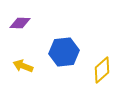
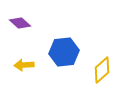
purple diamond: rotated 40 degrees clockwise
yellow arrow: moved 1 px right, 1 px up; rotated 24 degrees counterclockwise
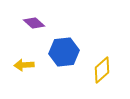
purple diamond: moved 14 px right
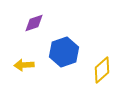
purple diamond: rotated 60 degrees counterclockwise
blue hexagon: rotated 12 degrees counterclockwise
